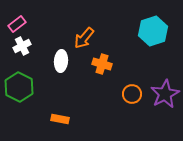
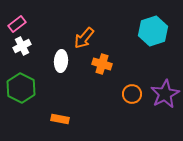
green hexagon: moved 2 px right, 1 px down
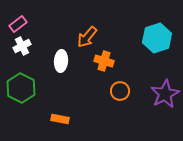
pink rectangle: moved 1 px right
cyan hexagon: moved 4 px right, 7 px down
orange arrow: moved 3 px right, 1 px up
orange cross: moved 2 px right, 3 px up
orange circle: moved 12 px left, 3 px up
